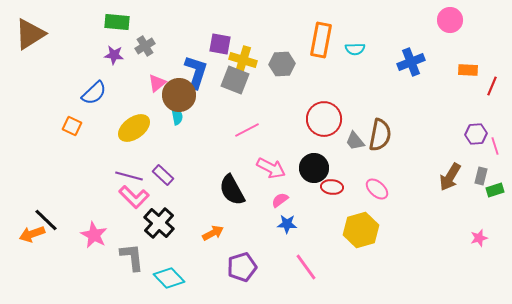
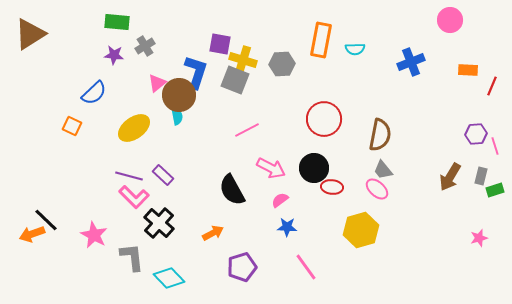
gray trapezoid at (355, 141): moved 28 px right, 29 px down
blue star at (287, 224): moved 3 px down
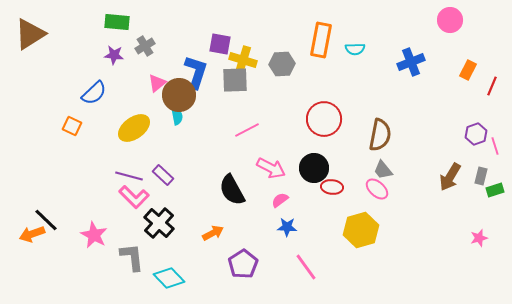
orange rectangle at (468, 70): rotated 66 degrees counterclockwise
gray square at (235, 80): rotated 24 degrees counterclockwise
purple hexagon at (476, 134): rotated 15 degrees counterclockwise
purple pentagon at (242, 267): moved 1 px right, 3 px up; rotated 16 degrees counterclockwise
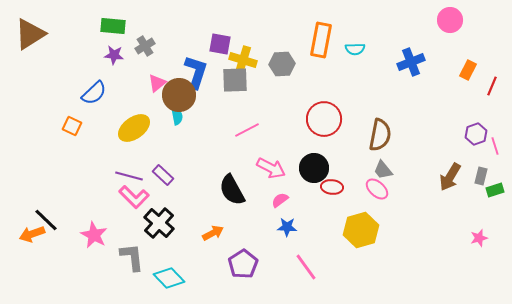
green rectangle at (117, 22): moved 4 px left, 4 px down
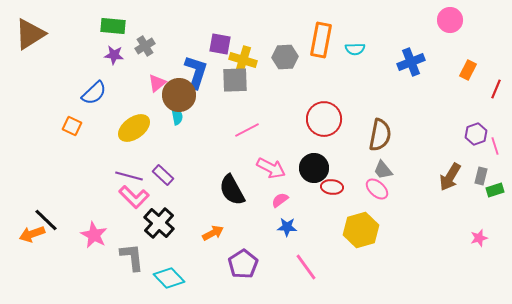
gray hexagon at (282, 64): moved 3 px right, 7 px up
red line at (492, 86): moved 4 px right, 3 px down
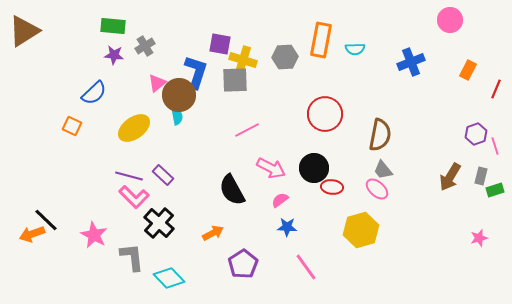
brown triangle at (30, 34): moved 6 px left, 3 px up
red circle at (324, 119): moved 1 px right, 5 px up
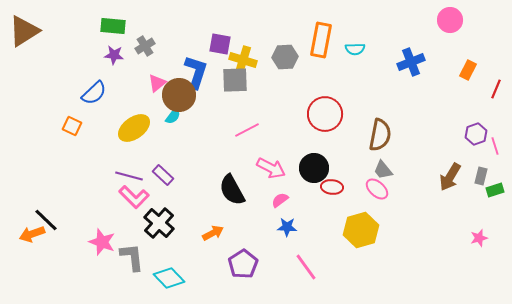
cyan semicircle at (177, 116): moved 4 px left; rotated 48 degrees clockwise
pink star at (94, 235): moved 8 px right, 7 px down; rotated 8 degrees counterclockwise
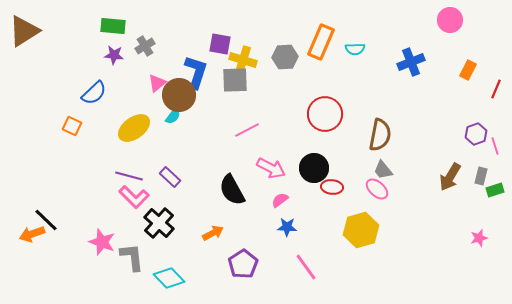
orange rectangle at (321, 40): moved 2 px down; rotated 12 degrees clockwise
purple rectangle at (163, 175): moved 7 px right, 2 px down
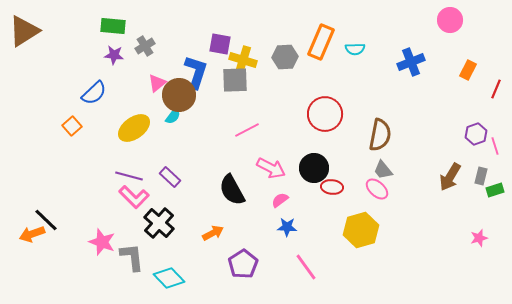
orange square at (72, 126): rotated 24 degrees clockwise
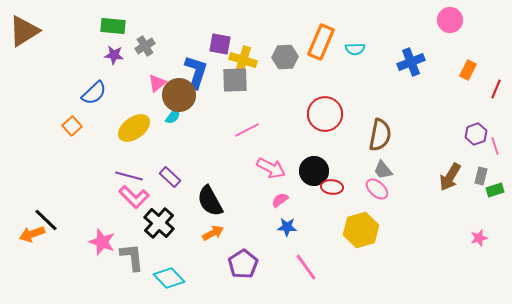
black circle at (314, 168): moved 3 px down
black semicircle at (232, 190): moved 22 px left, 11 px down
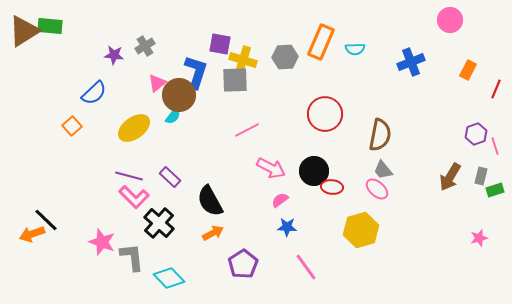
green rectangle at (113, 26): moved 63 px left
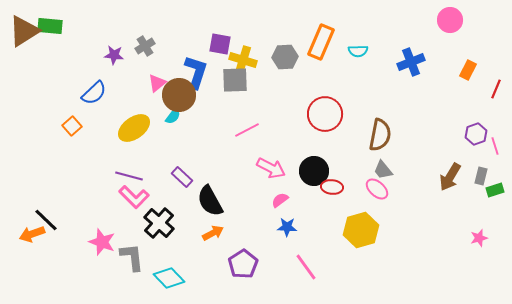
cyan semicircle at (355, 49): moved 3 px right, 2 px down
purple rectangle at (170, 177): moved 12 px right
